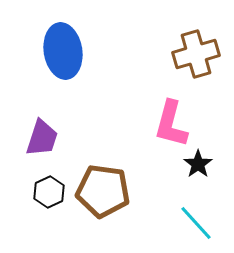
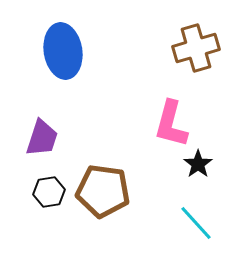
brown cross: moved 6 px up
black hexagon: rotated 16 degrees clockwise
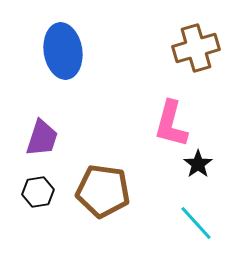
black hexagon: moved 11 px left
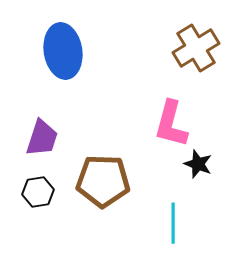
brown cross: rotated 15 degrees counterclockwise
black star: rotated 16 degrees counterclockwise
brown pentagon: moved 10 px up; rotated 6 degrees counterclockwise
cyan line: moved 23 px left; rotated 42 degrees clockwise
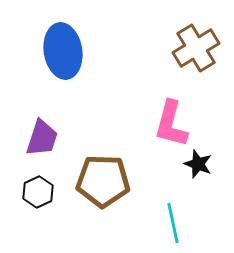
black hexagon: rotated 16 degrees counterclockwise
cyan line: rotated 12 degrees counterclockwise
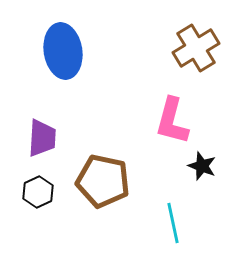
pink L-shape: moved 1 px right, 3 px up
purple trapezoid: rotated 15 degrees counterclockwise
black star: moved 4 px right, 2 px down
brown pentagon: rotated 10 degrees clockwise
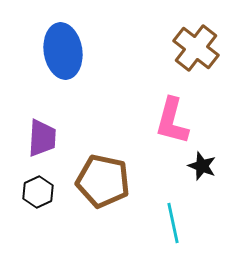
brown cross: rotated 21 degrees counterclockwise
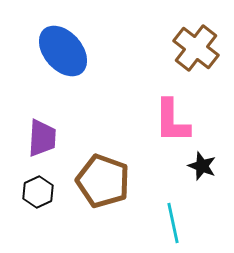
blue ellipse: rotated 32 degrees counterclockwise
pink L-shape: rotated 15 degrees counterclockwise
brown pentagon: rotated 8 degrees clockwise
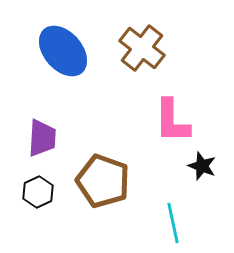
brown cross: moved 54 px left
